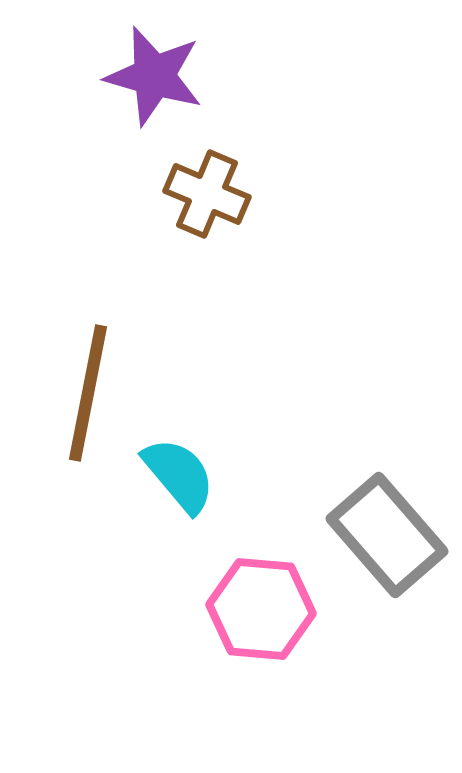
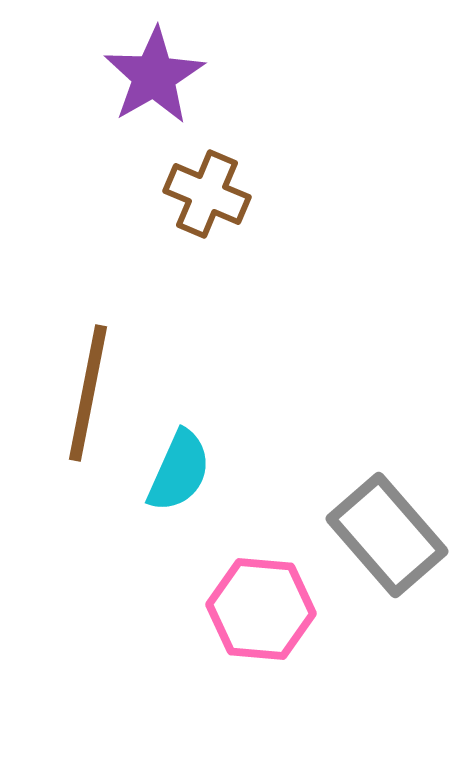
purple star: rotated 26 degrees clockwise
cyan semicircle: moved 4 px up; rotated 64 degrees clockwise
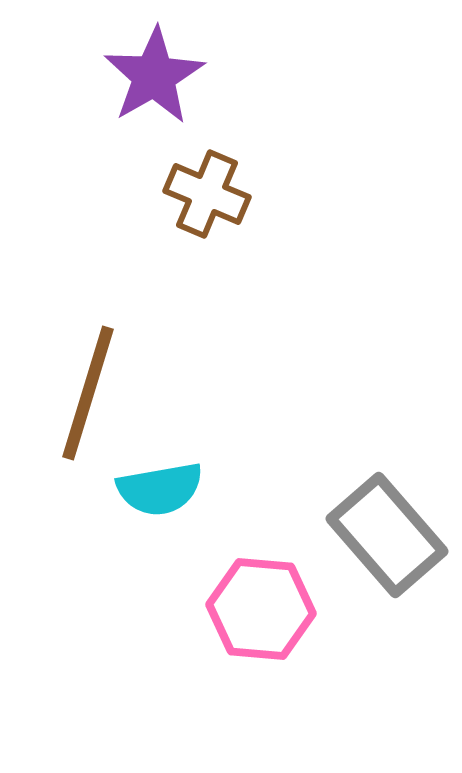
brown line: rotated 6 degrees clockwise
cyan semicircle: moved 19 px left, 18 px down; rotated 56 degrees clockwise
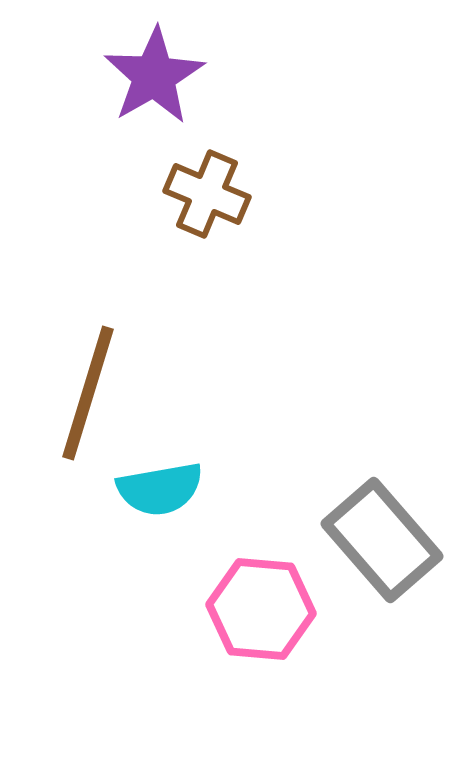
gray rectangle: moved 5 px left, 5 px down
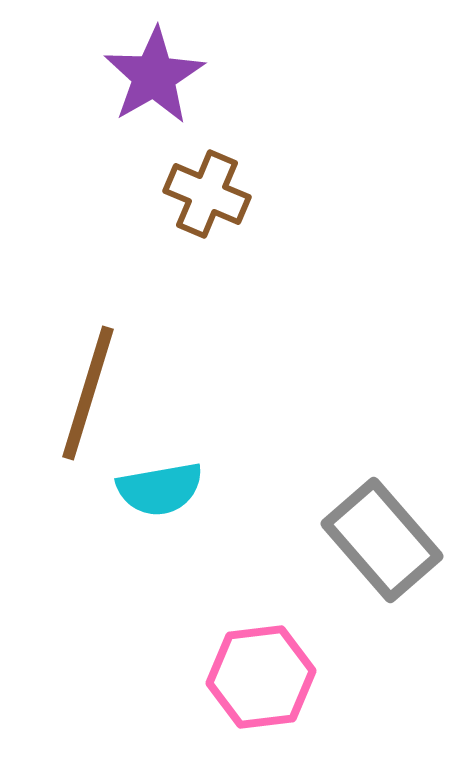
pink hexagon: moved 68 px down; rotated 12 degrees counterclockwise
